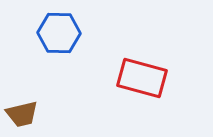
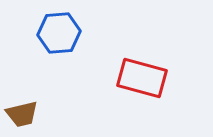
blue hexagon: rotated 6 degrees counterclockwise
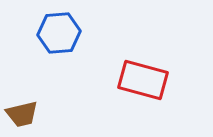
red rectangle: moved 1 px right, 2 px down
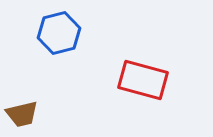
blue hexagon: rotated 9 degrees counterclockwise
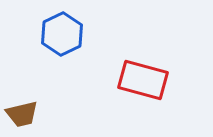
blue hexagon: moved 3 px right, 1 px down; rotated 12 degrees counterclockwise
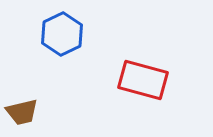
brown trapezoid: moved 2 px up
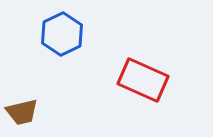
red rectangle: rotated 9 degrees clockwise
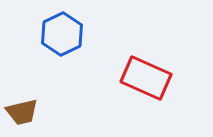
red rectangle: moved 3 px right, 2 px up
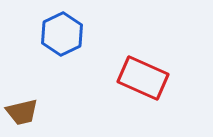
red rectangle: moved 3 px left
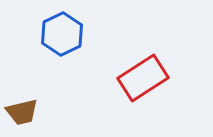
red rectangle: rotated 57 degrees counterclockwise
